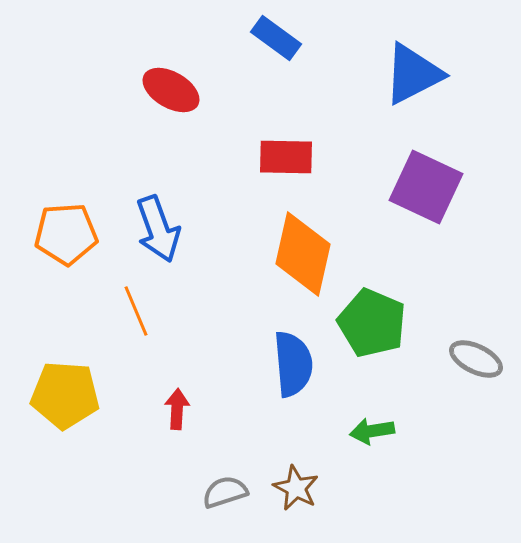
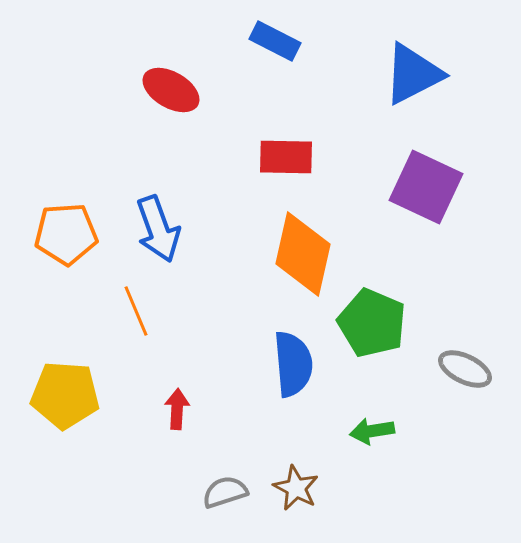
blue rectangle: moved 1 px left, 3 px down; rotated 9 degrees counterclockwise
gray ellipse: moved 11 px left, 10 px down
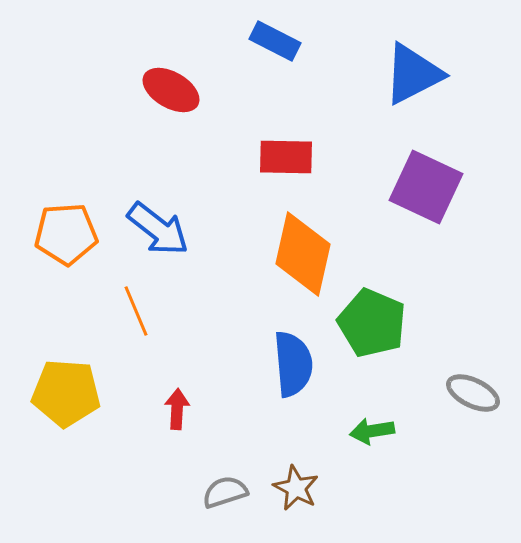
blue arrow: rotated 32 degrees counterclockwise
gray ellipse: moved 8 px right, 24 px down
yellow pentagon: moved 1 px right, 2 px up
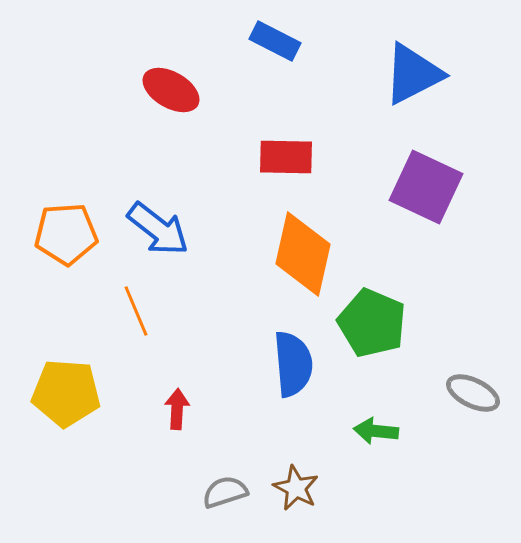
green arrow: moved 4 px right; rotated 15 degrees clockwise
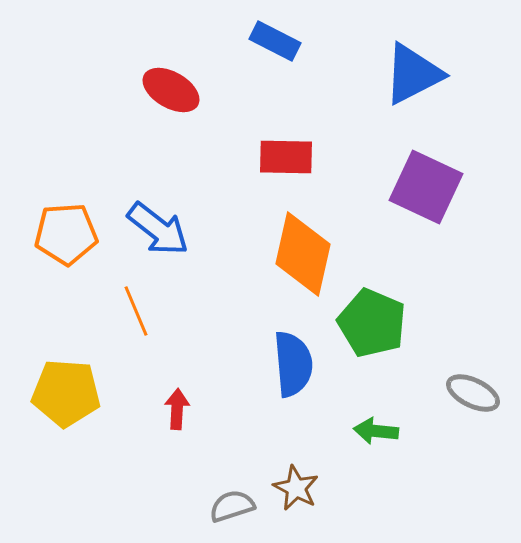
gray semicircle: moved 7 px right, 14 px down
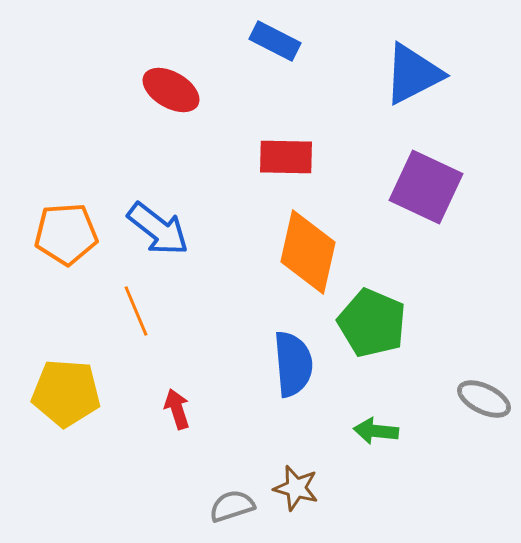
orange diamond: moved 5 px right, 2 px up
gray ellipse: moved 11 px right, 6 px down
red arrow: rotated 21 degrees counterclockwise
brown star: rotated 12 degrees counterclockwise
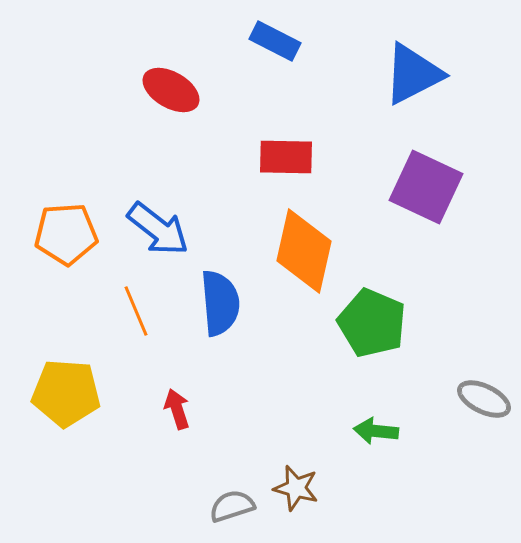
orange diamond: moved 4 px left, 1 px up
blue semicircle: moved 73 px left, 61 px up
